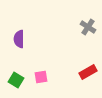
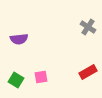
purple semicircle: rotated 96 degrees counterclockwise
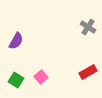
purple semicircle: moved 3 px left, 2 px down; rotated 54 degrees counterclockwise
pink square: rotated 32 degrees counterclockwise
